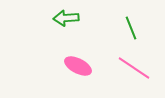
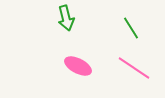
green arrow: rotated 100 degrees counterclockwise
green line: rotated 10 degrees counterclockwise
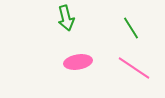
pink ellipse: moved 4 px up; rotated 36 degrees counterclockwise
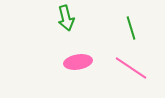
green line: rotated 15 degrees clockwise
pink line: moved 3 px left
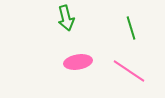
pink line: moved 2 px left, 3 px down
